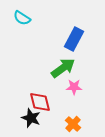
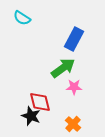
black star: moved 2 px up
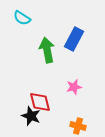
green arrow: moved 16 px left, 18 px up; rotated 65 degrees counterclockwise
pink star: rotated 14 degrees counterclockwise
orange cross: moved 5 px right, 2 px down; rotated 28 degrees counterclockwise
